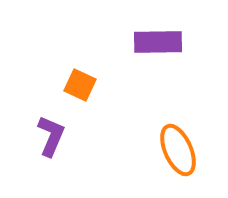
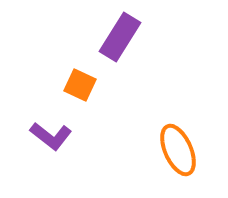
purple rectangle: moved 38 px left, 5 px up; rotated 57 degrees counterclockwise
purple L-shape: rotated 105 degrees clockwise
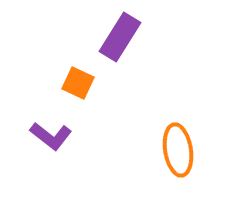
orange square: moved 2 px left, 2 px up
orange ellipse: rotated 15 degrees clockwise
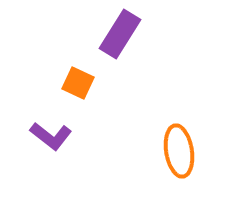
purple rectangle: moved 3 px up
orange ellipse: moved 1 px right, 1 px down
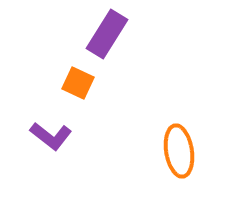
purple rectangle: moved 13 px left
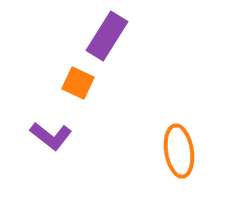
purple rectangle: moved 2 px down
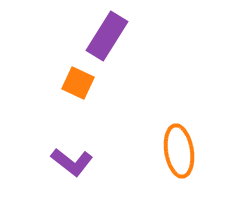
purple L-shape: moved 21 px right, 26 px down
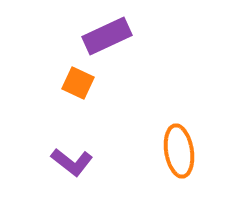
purple rectangle: rotated 33 degrees clockwise
